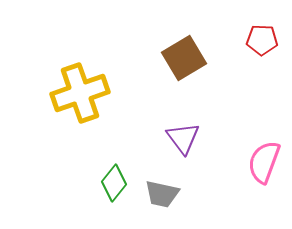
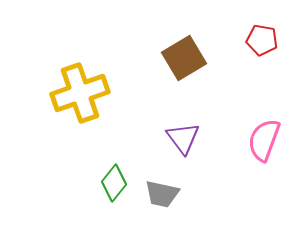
red pentagon: rotated 8 degrees clockwise
pink semicircle: moved 22 px up
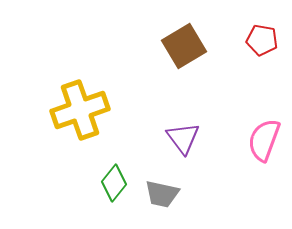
brown square: moved 12 px up
yellow cross: moved 17 px down
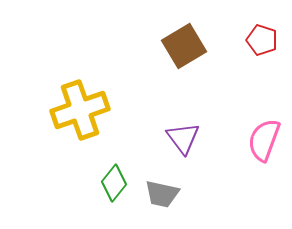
red pentagon: rotated 8 degrees clockwise
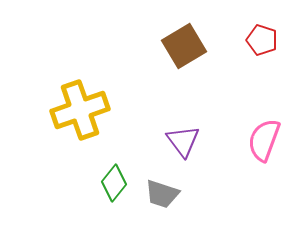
purple triangle: moved 3 px down
gray trapezoid: rotated 6 degrees clockwise
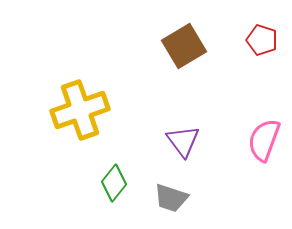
gray trapezoid: moved 9 px right, 4 px down
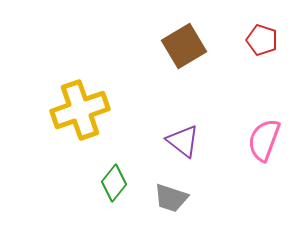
purple triangle: rotated 15 degrees counterclockwise
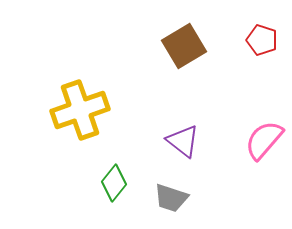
pink semicircle: rotated 21 degrees clockwise
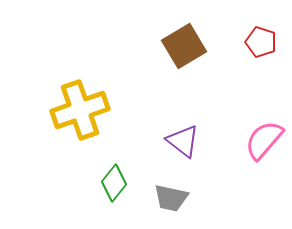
red pentagon: moved 1 px left, 2 px down
gray trapezoid: rotated 6 degrees counterclockwise
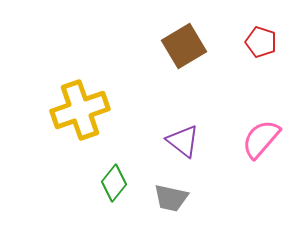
pink semicircle: moved 3 px left, 1 px up
